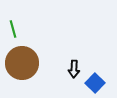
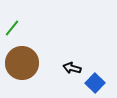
green line: moved 1 px left, 1 px up; rotated 54 degrees clockwise
black arrow: moved 2 px left, 1 px up; rotated 102 degrees clockwise
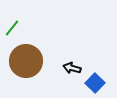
brown circle: moved 4 px right, 2 px up
